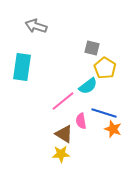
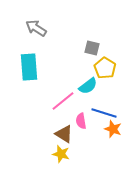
gray arrow: moved 2 px down; rotated 15 degrees clockwise
cyan rectangle: moved 7 px right; rotated 12 degrees counterclockwise
yellow star: rotated 18 degrees clockwise
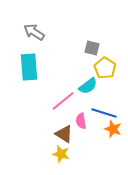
gray arrow: moved 2 px left, 4 px down
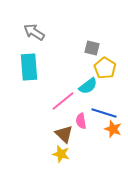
brown triangle: rotated 12 degrees clockwise
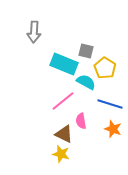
gray arrow: rotated 120 degrees counterclockwise
gray square: moved 6 px left, 3 px down
cyan rectangle: moved 35 px right, 3 px up; rotated 64 degrees counterclockwise
cyan semicircle: moved 2 px left, 4 px up; rotated 114 degrees counterclockwise
blue line: moved 6 px right, 9 px up
brown triangle: rotated 18 degrees counterclockwise
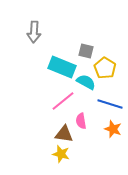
cyan rectangle: moved 2 px left, 3 px down
brown triangle: rotated 18 degrees counterclockwise
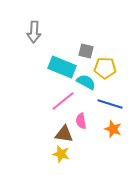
yellow pentagon: rotated 30 degrees counterclockwise
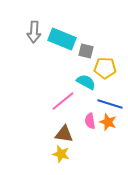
cyan rectangle: moved 28 px up
pink semicircle: moved 9 px right
orange star: moved 5 px left, 7 px up
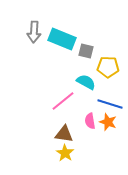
yellow pentagon: moved 3 px right, 1 px up
yellow star: moved 4 px right, 1 px up; rotated 18 degrees clockwise
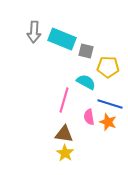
pink line: moved 1 px right, 1 px up; rotated 35 degrees counterclockwise
pink semicircle: moved 1 px left, 4 px up
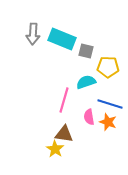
gray arrow: moved 1 px left, 2 px down
cyan semicircle: rotated 48 degrees counterclockwise
yellow star: moved 10 px left, 4 px up
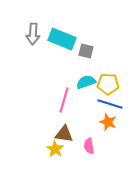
yellow pentagon: moved 17 px down
pink semicircle: moved 29 px down
